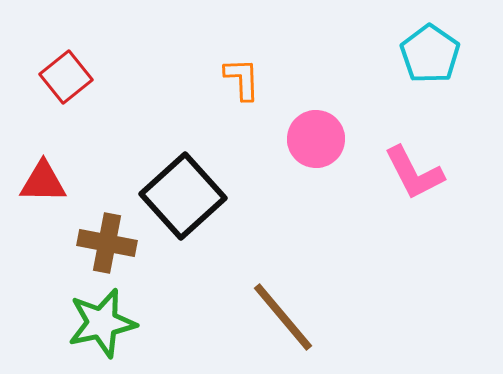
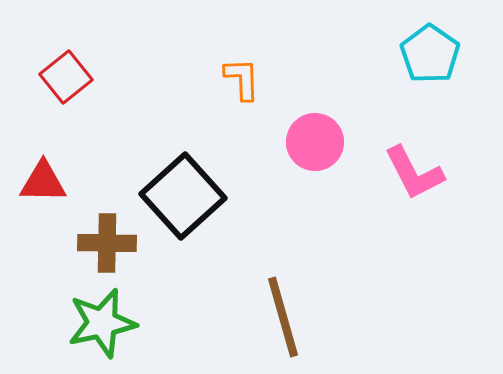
pink circle: moved 1 px left, 3 px down
brown cross: rotated 10 degrees counterclockwise
brown line: rotated 24 degrees clockwise
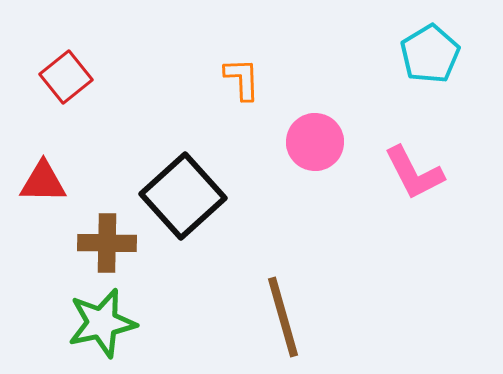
cyan pentagon: rotated 6 degrees clockwise
